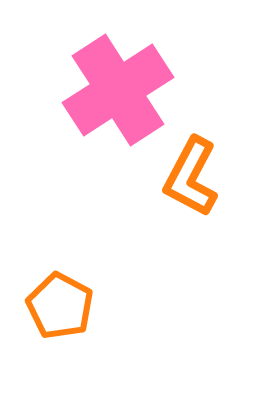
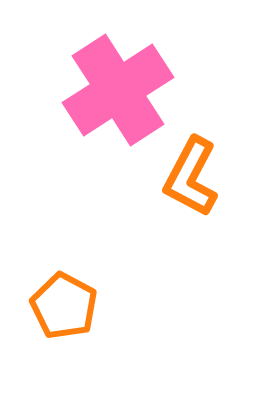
orange pentagon: moved 4 px right
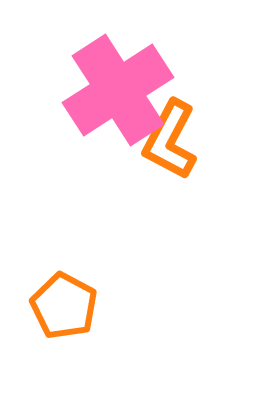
orange L-shape: moved 21 px left, 37 px up
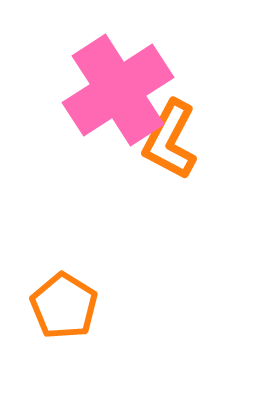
orange pentagon: rotated 4 degrees clockwise
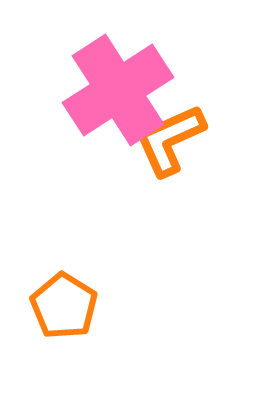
orange L-shape: rotated 38 degrees clockwise
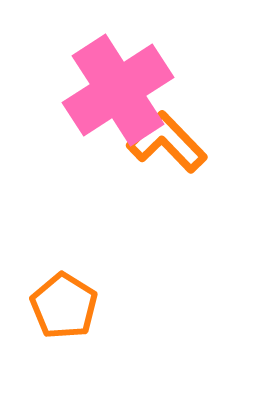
orange L-shape: moved 3 px left, 2 px down; rotated 70 degrees clockwise
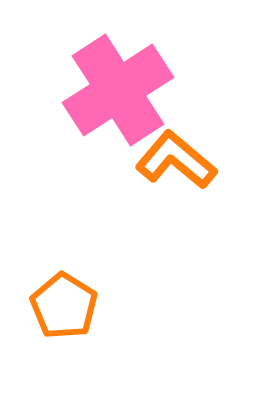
orange L-shape: moved 9 px right, 18 px down; rotated 6 degrees counterclockwise
